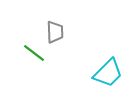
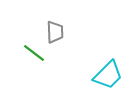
cyan trapezoid: moved 2 px down
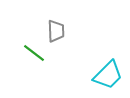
gray trapezoid: moved 1 px right, 1 px up
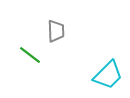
green line: moved 4 px left, 2 px down
